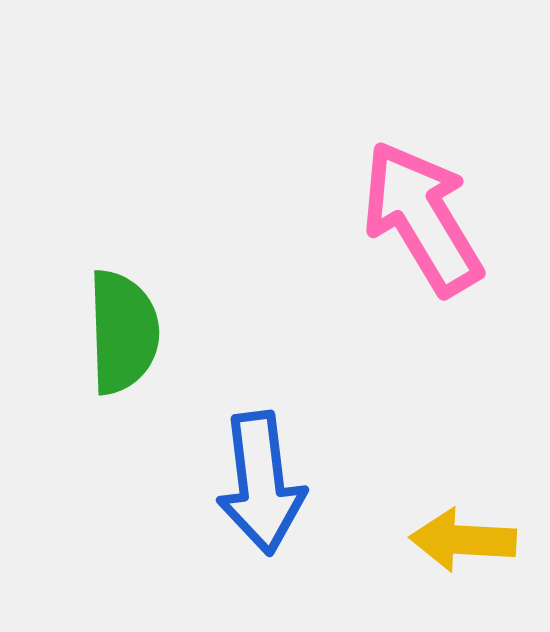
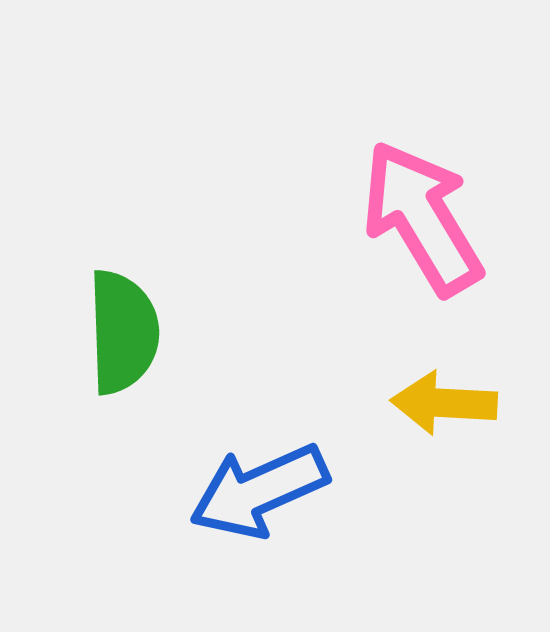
blue arrow: moved 2 px left, 8 px down; rotated 73 degrees clockwise
yellow arrow: moved 19 px left, 137 px up
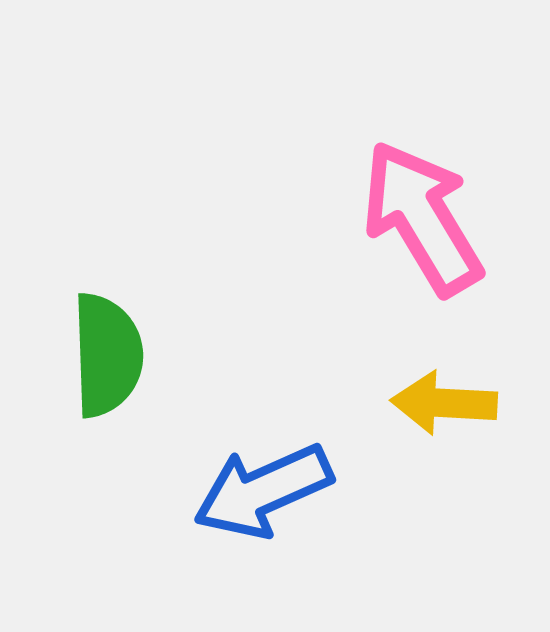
green semicircle: moved 16 px left, 23 px down
blue arrow: moved 4 px right
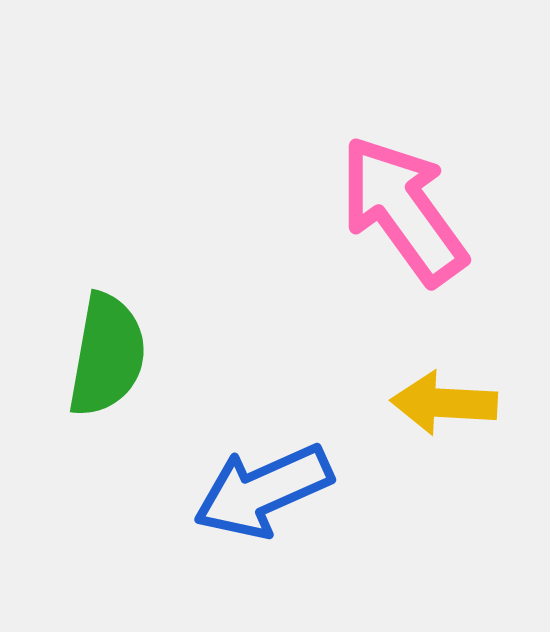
pink arrow: moved 19 px left, 8 px up; rotated 5 degrees counterclockwise
green semicircle: rotated 12 degrees clockwise
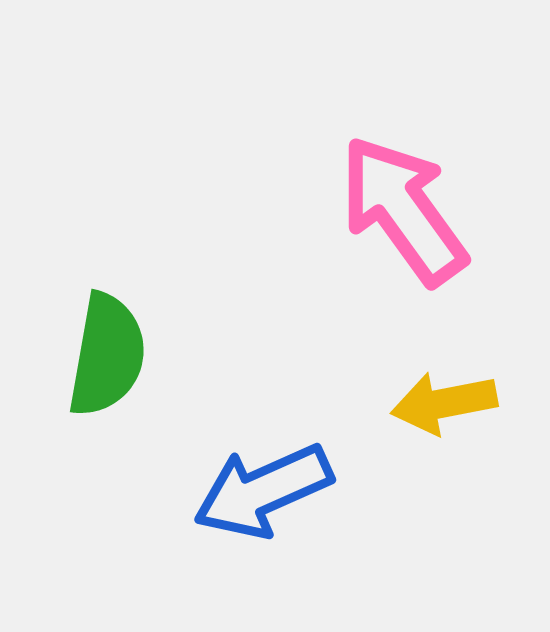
yellow arrow: rotated 14 degrees counterclockwise
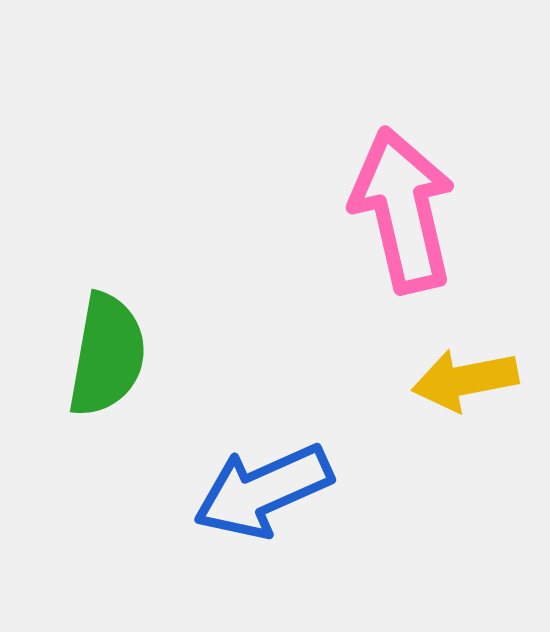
pink arrow: rotated 23 degrees clockwise
yellow arrow: moved 21 px right, 23 px up
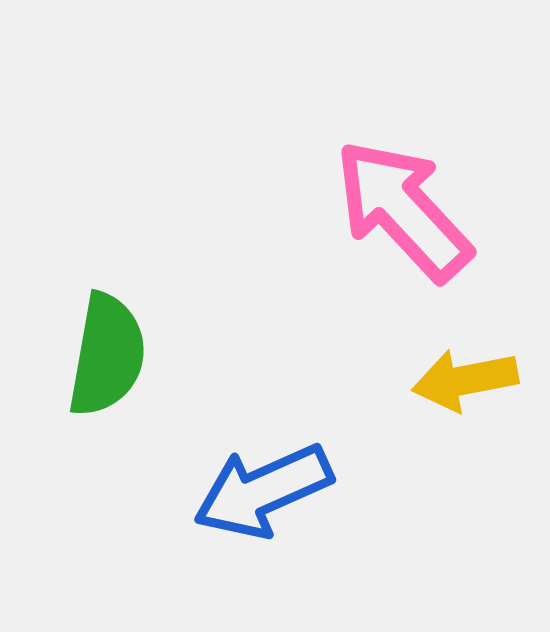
pink arrow: rotated 30 degrees counterclockwise
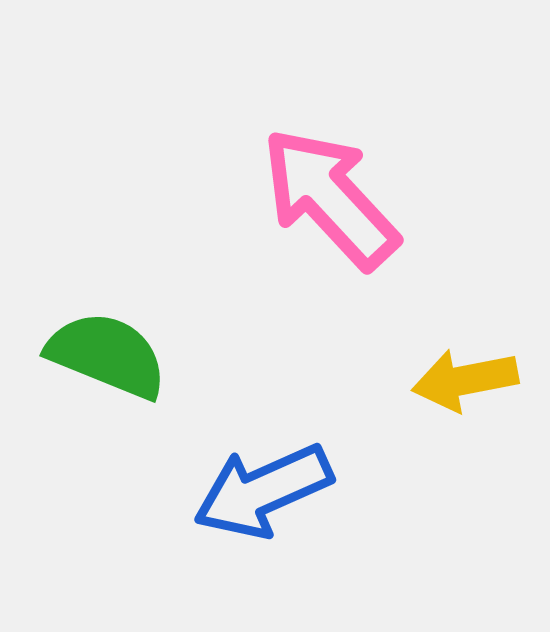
pink arrow: moved 73 px left, 12 px up
green semicircle: rotated 78 degrees counterclockwise
